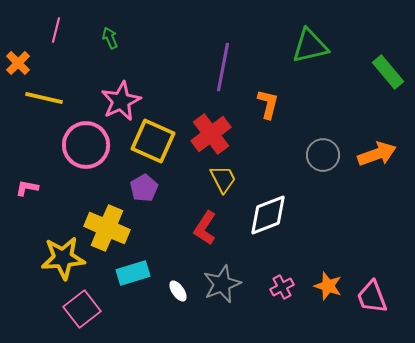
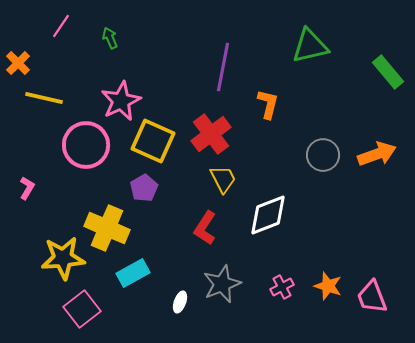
pink line: moved 5 px right, 4 px up; rotated 20 degrees clockwise
pink L-shape: rotated 110 degrees clockwise
cyan rectangle: rotated 12 degrees counterclockwise
white ellipse: moved 2 px right, 11 px down; rotated 55 degrees clockwise
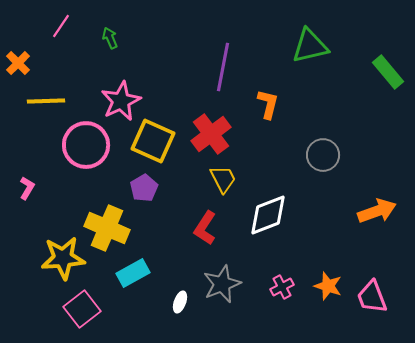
yellow line: moved 2 px right, 3 px down; rotated 15 degrees counterclockwise
orange arrow: moved 57 px down
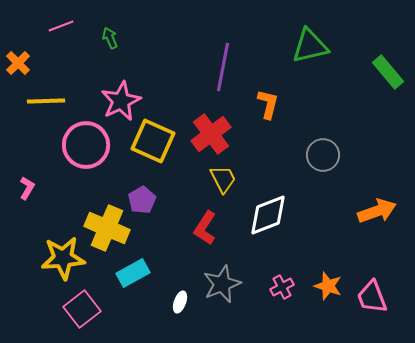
pink line: rotated 35 degrees clockwise
purple pentagon: moved 2 px left, 12 px down
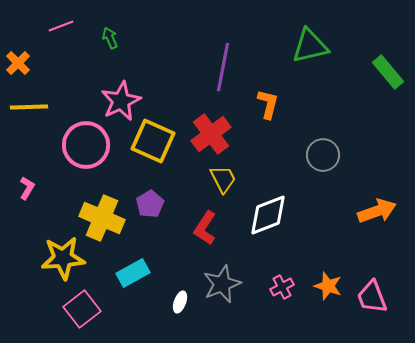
yellow line: moved 17 px left, 6 px down
purple pentagon: moved 8 px right, 4 px down
yellow cross: moved 5 px left, 10 px up
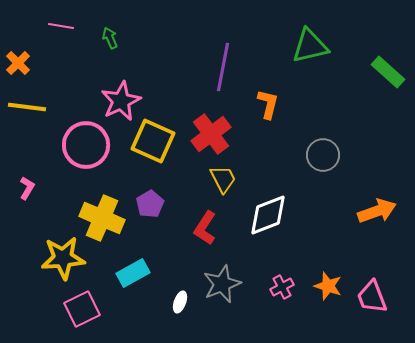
pink line: rotated 30 degrees clockwise
green rectangle: rotated 8 degrees counterclockwise
yellow line: moved 2 px left; rotated 9 degrees clockwise
pink square: rotated 12 degrees clockwise
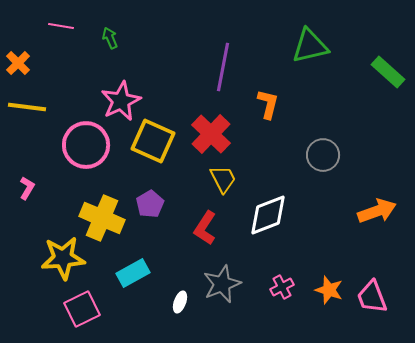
red cross: rotated 9 degrees counterclockwise
orange star: moved 1 px right, 4 px down
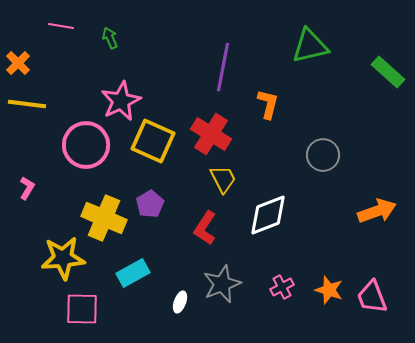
yellow line: moved 3 px up
red cross: rotated 12 degrees counterclockwise
yellow cross: moved 2 px right
pink square: rotated 27 degrees clockwise
